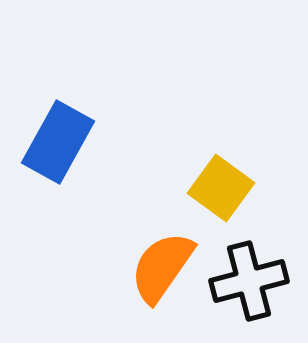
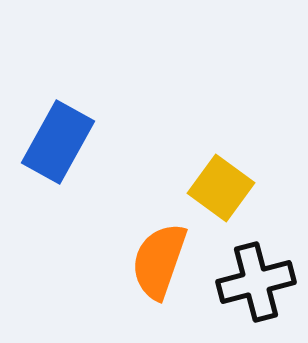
orange semicircle: moved 3 px left, 6 px up; rotated 16 degrees counterclockwise
black cross: moved 7 px right, 1 px down
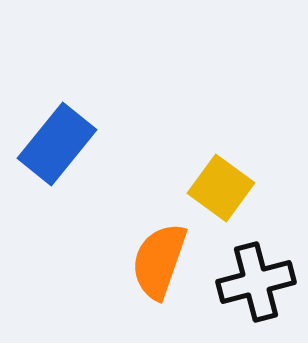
blue rectangle: moved 1 px left, 2 px down; rotated 10 degrees clockwise
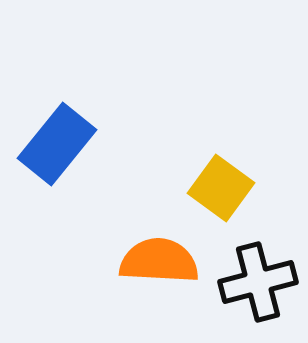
orange semicircle: rotated 74 degrees clockwise
black cross: moved 2 px right
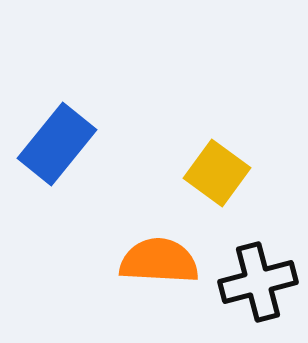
yellow square: moved 4 px left, 15 px up
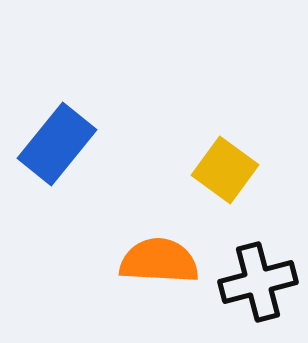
yellow square: moved 8 px right, 3 px up
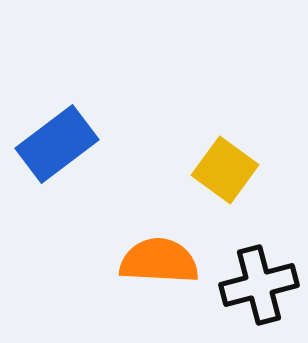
blue rectangle: rotated 14 degrees clockwise
black cross: moved 1 px right, 3 px down
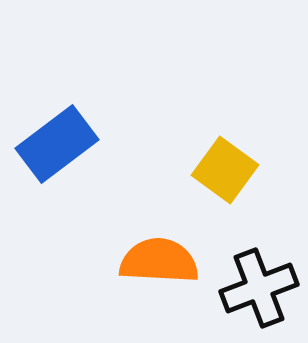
black cross: moved 3 px down; rotated 6 degrees counterclockwise
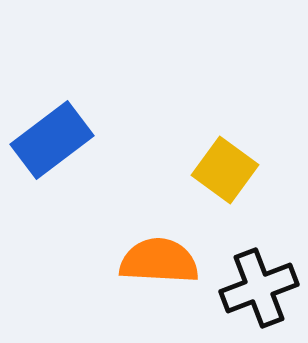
blue rectangle: moved 5 px left, 4 px up
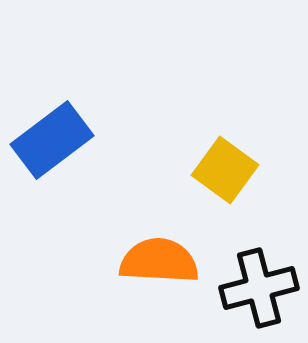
black cross: rotated 6 degrees clockwise
